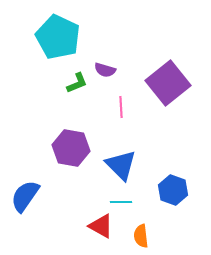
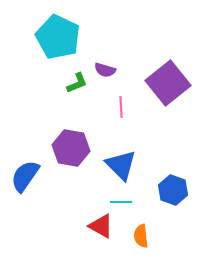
blue semicircle: moved 20 px up
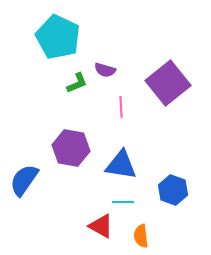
blue triangle: rotated 36 degrees counterclockwise
blue semicircle: moved 1 px left, 4 px down
cyan line: moved 2 px right
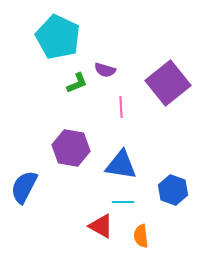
blue semicircle: moved 7 px down; rotated 8 degrees counterclockwise
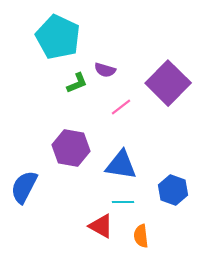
purple square: rotated 6 degrees counterclockwise
pink line: rotated 55 degrees clockwise
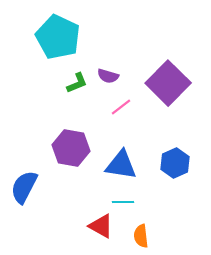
purple semicircle: moved 3 px right, 6 px down
blue hexagon: moved 2 px right, 27 px up; rotated 16 degrees clockwise
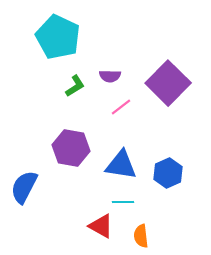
purple semicircle: moved 2 px right; rotated 15 degrees counterclockwise
green L-shape: moved 2 px left, 3 px down; rotated 10 degrees counterclockwise
blue hexagon: moved 7 px left, 10 px down
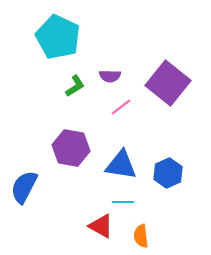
purple square: rotated 6 degrees counterclockwise
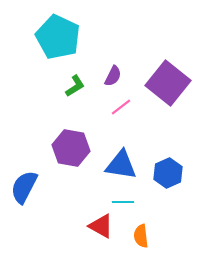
purple semicircle: moved 3 px right; rotated 65 degrees counterclockwise
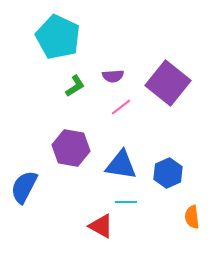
purple semicircle: rotated 60 degrees clockwise
cyan line: moved 3 px right
orange semicircle: moved 51 px right, 19 px up
